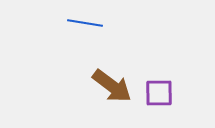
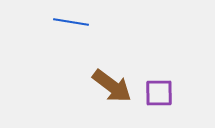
blue line: moved 14 px left, 1 px up
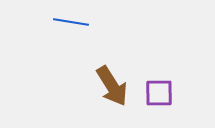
brown arrow: rotated 21 degrees clockwise
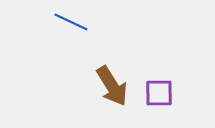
blue line: rotated 16 degrees clockwise
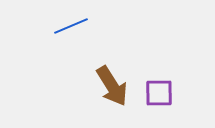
blue line: moved 4 px down; rotated 48 degrees counterclockwise
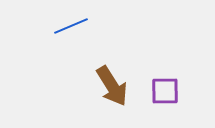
purple square: moved 6 px right, 2 px up
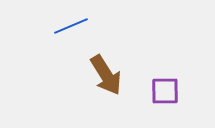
brown arrow: moved 6 px left, 11 px up
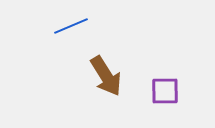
brown arrow: moved 1 px down
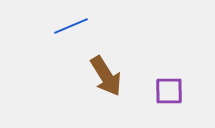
purple square: moved 4 px right
